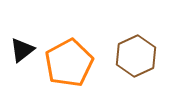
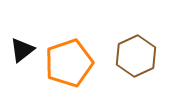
orange pentagon: rotated 9 degrees clockwise
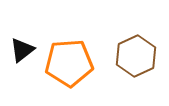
orange pentagon: rotated 15 degrees clockwise
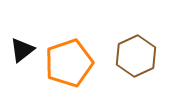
orange pentagon: rotated 15 degrees counterclockwise
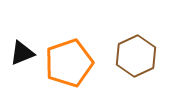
black triangle: moved 3 px down; rotated 16 degrees clockwise
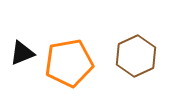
orange pentagon: rotated 9 degrees clockwise
